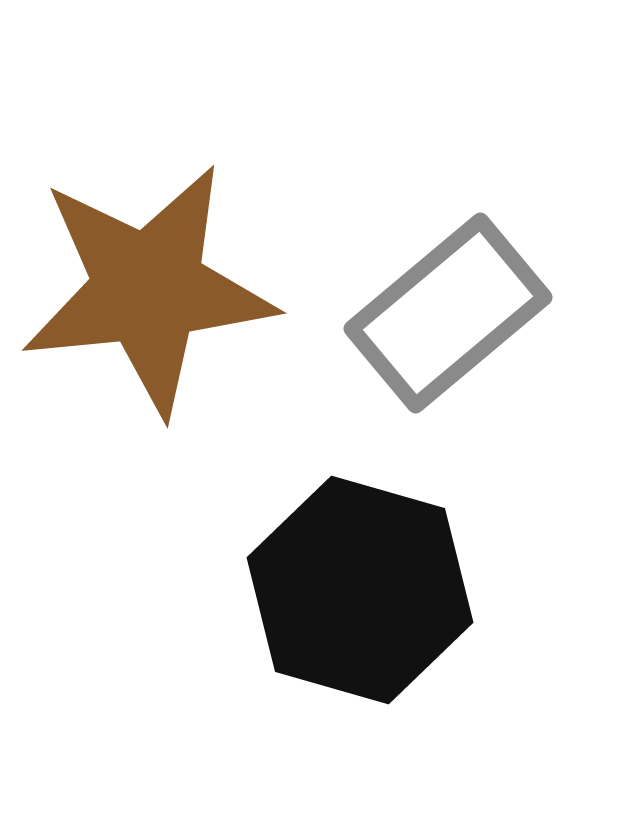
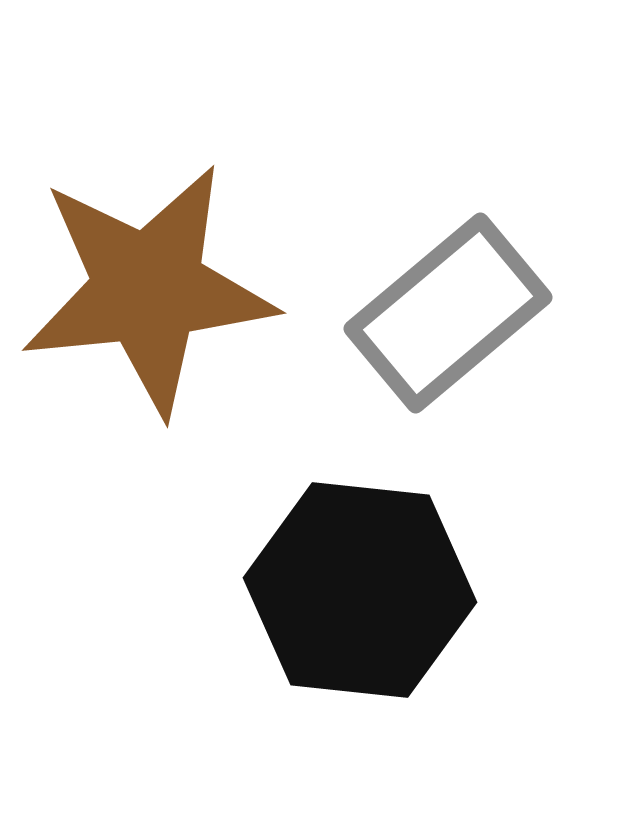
black hexagon: rotated 10 degrees counterclockwise
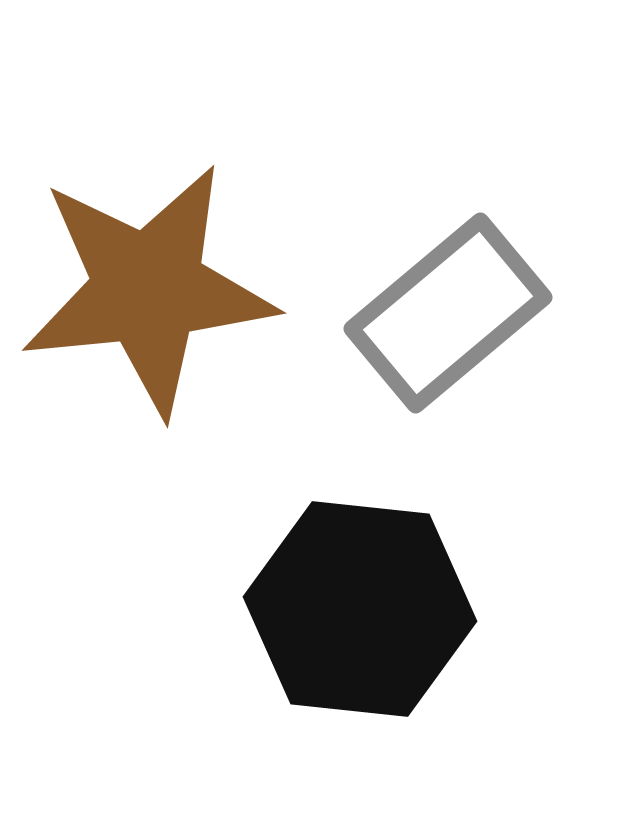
black hexagon: moved 19 px down
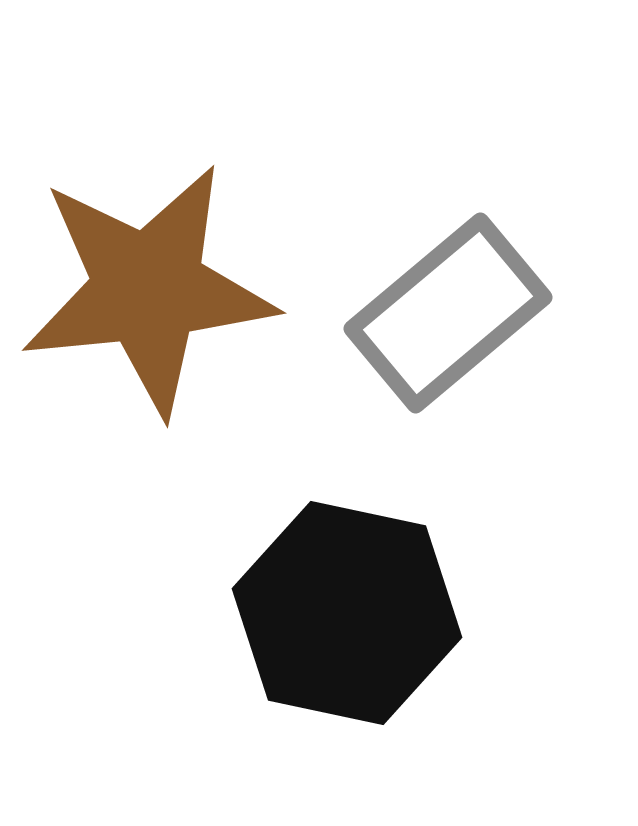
black hexagon: moved 13 px left, 4 px down; rotated 6 degrees clockwise
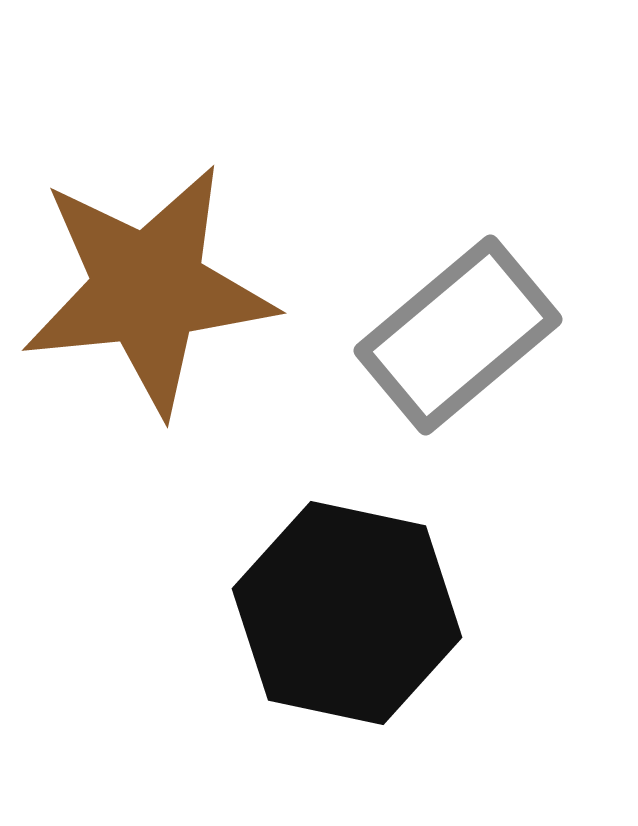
gray rectangle: moved 10 px right, 22 px down
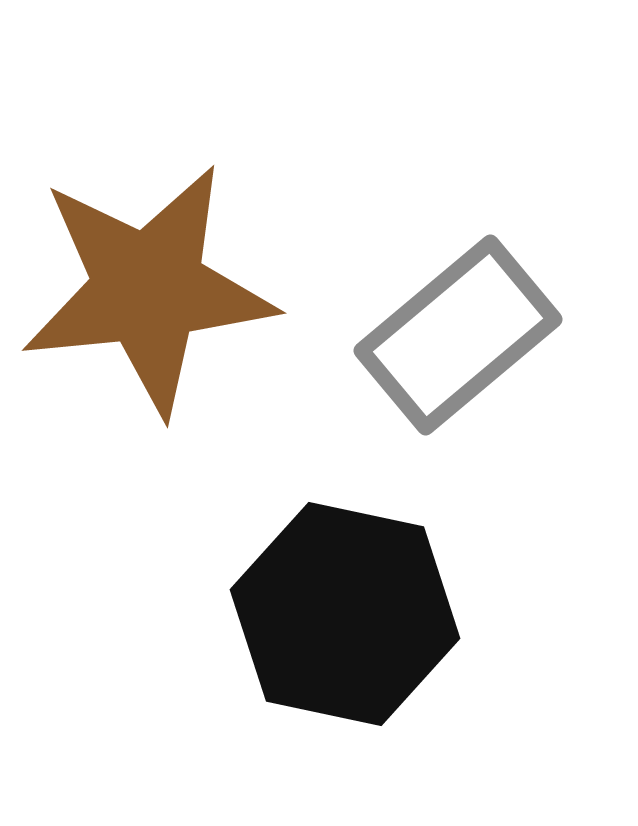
black hexagon: moved 2 px left, 1 px down
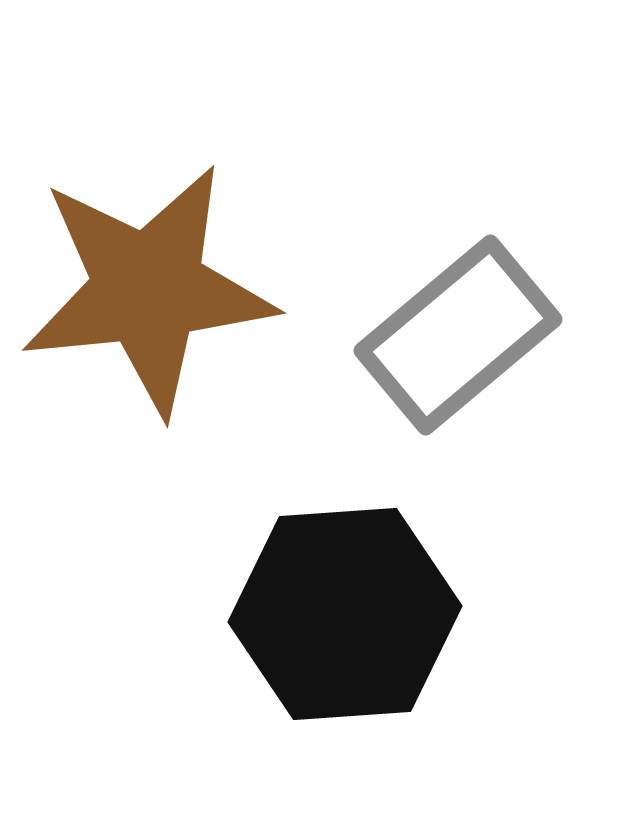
black hexagon: rotated 16 degrees counterclockwise
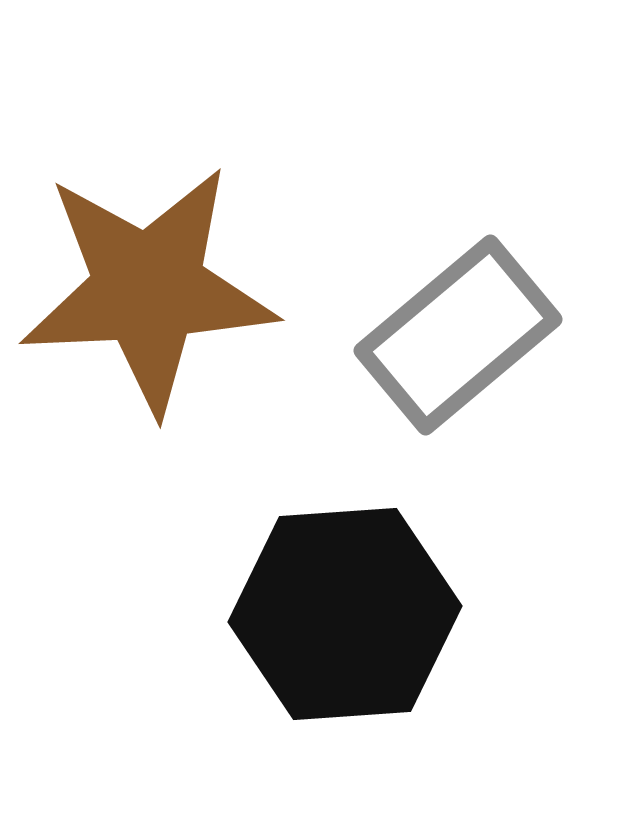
brown star: rotated 3 degrees clockwise
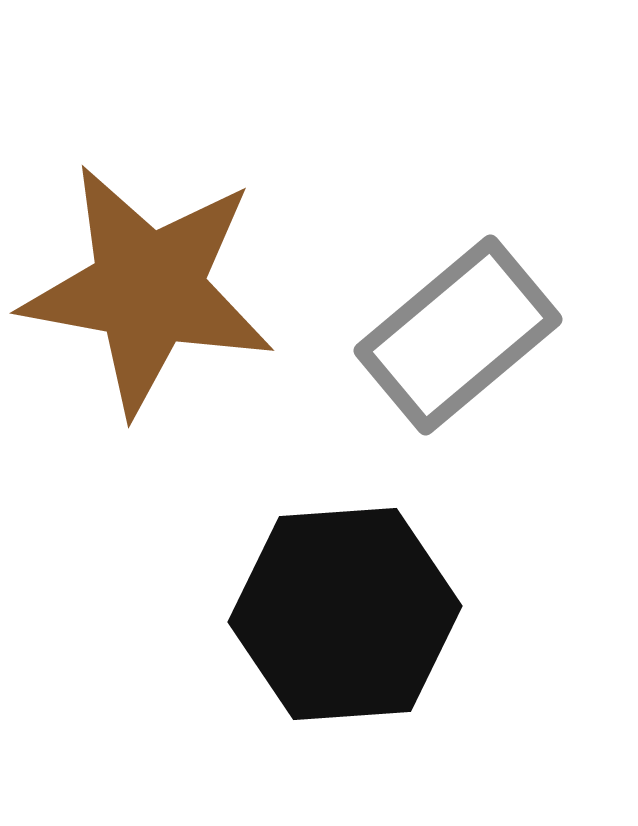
brown star: rotated 13 degrees clockwise
